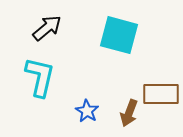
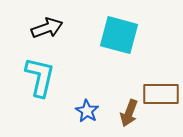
black arrow: rotated 20 degrees clockwise
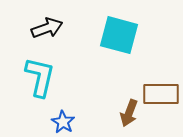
blue star: moved 24 px left, 11 px down
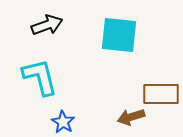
black arrow: moved 3 px up
cyan square: rotated 9 degrees counterclockwise
cyan L-shape: rotated 27 degrees counterclockwise
brown arrow: moved 2 px right, 4 px down; rotated 52 degrees clockwise
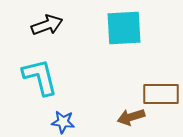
cyan square: moved 5 px right, 7 px up; rotated 9 degrees counterclockwise
blue star: rotated 25 degrees counterclockwise
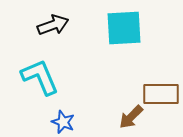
black arrow: moved 6 px right
cyan L-shape: rotated 9 degrees counterclockwise
brown arrow: rotated 28 degrees counterclockwise
blue star: rotated 15 degrees clockwise
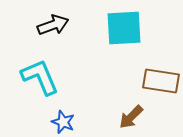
brown rectangle: moved 13 px up; rotated 9 degrees clockwise
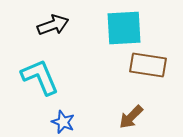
brown rectangle: moved 13 px left, 16 px up
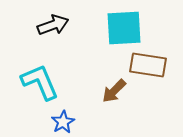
cyan L-shape: moved 5 px down
brown arrow: moved 17 px left, 26 px up
blue star: rotated 20 degrees clockwise
